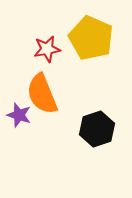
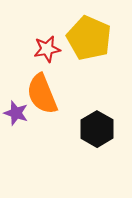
yellow pentagon: moved 2 px left
purple star: moved 3 px left, 2 px up
black hexagon: rotated 12 degrees counterclockwise
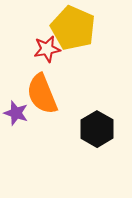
yellow pentagon: moved 16 px left, 10 px up
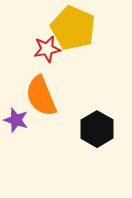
orange semicircle: moved 1 px left, 2 px down
purple star: moved 7 px down
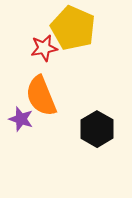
red star: moved 3 px left, 1 px up
purple star: moved 5 px right, 1 px up
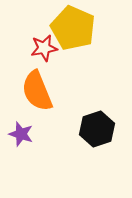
orange semicircle: moved 4 px left, 5 px up
purple star: moved 15 px down
black hexagon: rotated 12 degrees clockwise
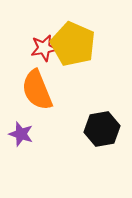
yellow pentagon: moved 16 px down
orange semicircle: moved 1 px up
black hexagon: moved 5 px right; rotated 8 degrees clockwise
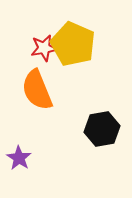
purple star: moved 2 px left, 24 px down; rotated 15 degrees clockwise
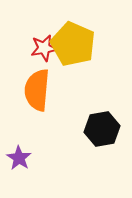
orange semicircle: rotated 27 degrees clockwise
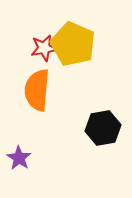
black hexagon: moved 1 px right, 1 px up
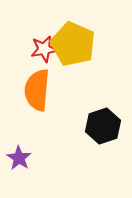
red star: moved 1 px down
black hexagon: moved 2 px up; rotated 8 degrees counterclockwise
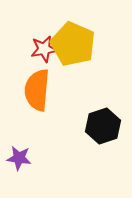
purple star: rotated 25 degrees counterclockwise
